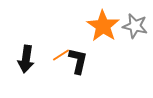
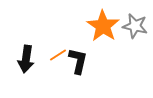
orange line: moved 3 px left
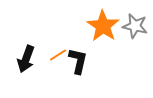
black arrow: rotated 12 degrees clockwise
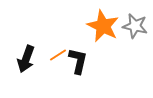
orange star: rotated 8 degrees counterclockwise
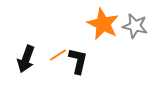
orange star: moved 2 px up
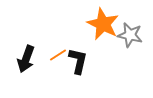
gray star: moved 5 px left, 9 px down
